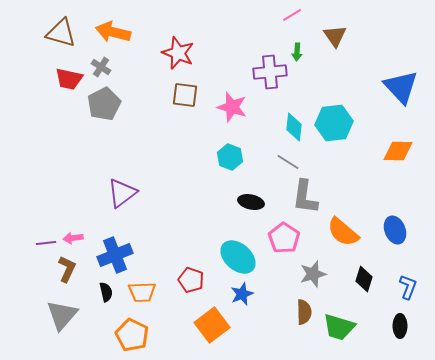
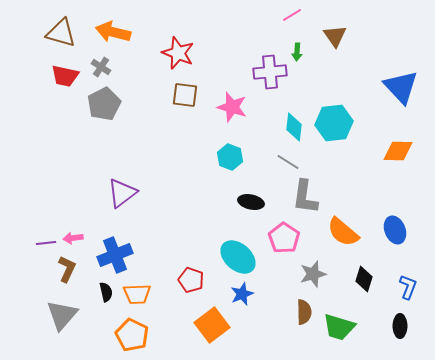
red trapezoid at (69, 79): moved 4 px left, 3 px up
orange trapezoid at (142, 292): moved 5 px left, 2 px down
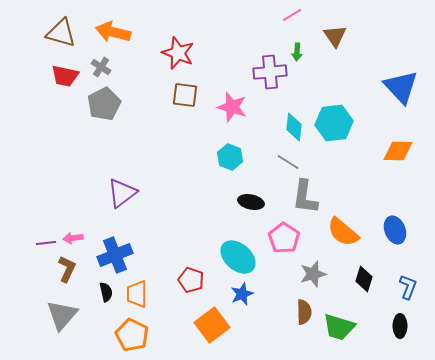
orange trapezoid at (137, 294): rotated 92 degrees clockwise
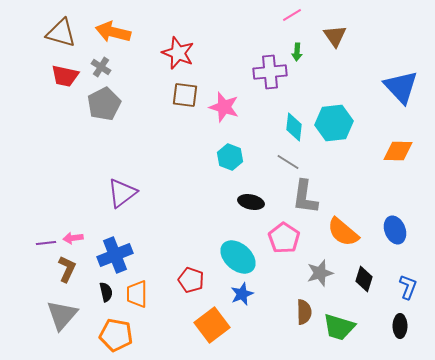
pink star at (232, 107): moved 8 px left
gray star at (313, 274): moved 7 px right, 1 px up
orange pentagon at (132, 335): moved 16 px left; rotated 16 degrees counterclockwise
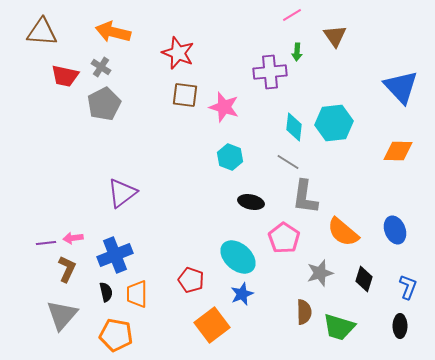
brown triangle at (61, 33): moved 19 px left, 1 px up; rotated 12 degrees counterclockwise
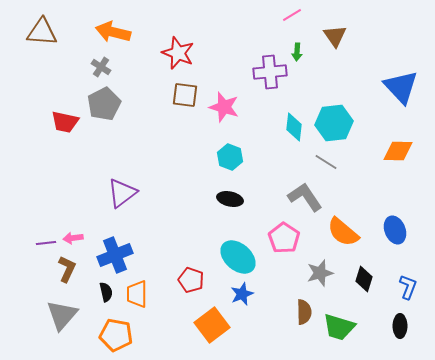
red trapezoid at (65, 76): moved 46 px down
gray line at (288, 162): moved 38 px right
gray L-shape at (305, 197): rotated 138 degrees clockwise
black ellipse at (251, 202): moved 21 px left, 3 px up
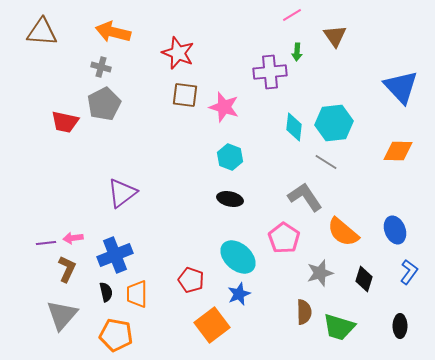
gray cross at (101, 67): rotated 18 degrees counterclockwise
blue L-shape at (408, 287): moved 1 px right, 15 px up; rotated 15 degrees clockwise
blue star at (242, 294): moved 3 px left
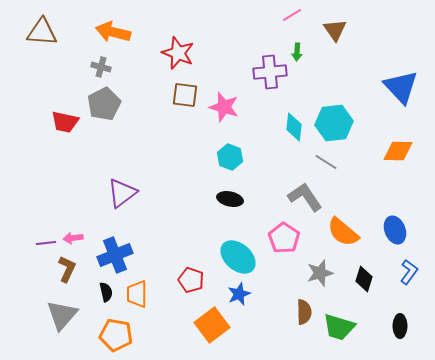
brown triangle at (335, 36): moved 6 px up
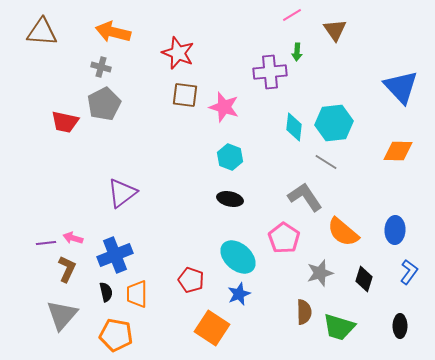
blue ellipse at (395, 230): rotated 24 degrees clockwise
pink arrow at (73, 238): rotated 24 degrees clockwise
orange square at (212, 325): moved 3 px down; rotated 20 degrees counterclockwise
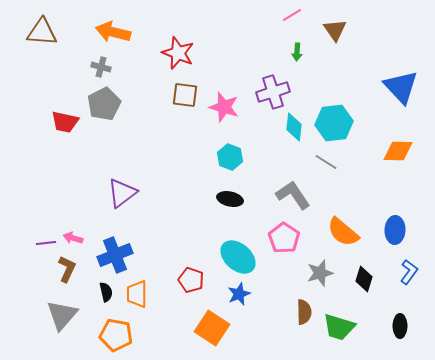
purple cross at (270, 72): moved 3 px right, 20 px down; rotated 12 degrees counterclockwise
gray L-shape at (305, 197): moved 12 px left, 2 px up
